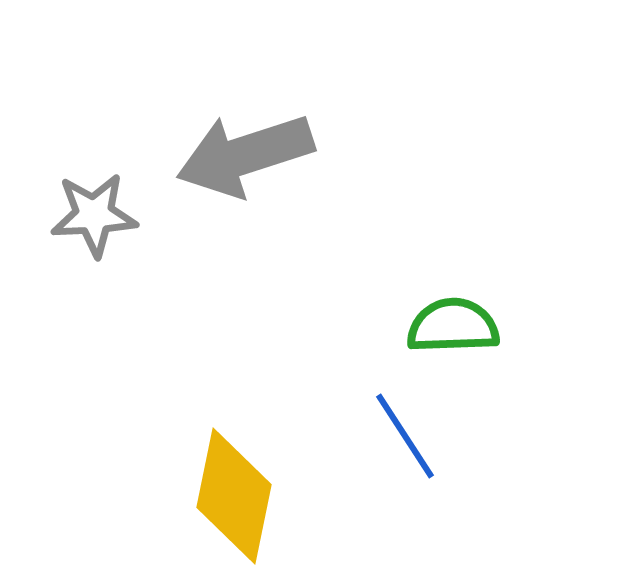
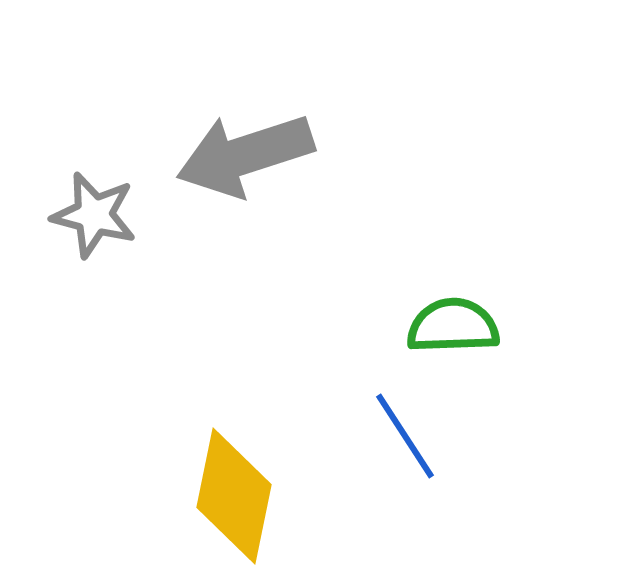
gray star: rotated 18 degrees clockwise
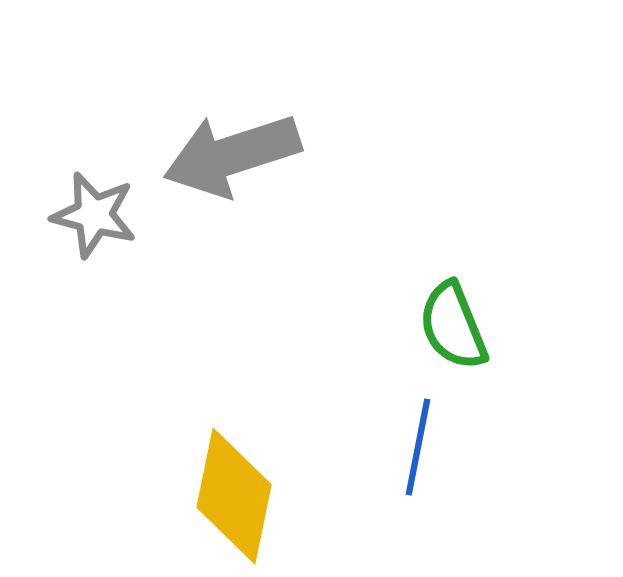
gray arrow: moved 13 px left
green semicircle: rotated 110 degrees counterclockwise
blue line: moved 13 px right, 11 px down; rotated 44 degrees clockwise
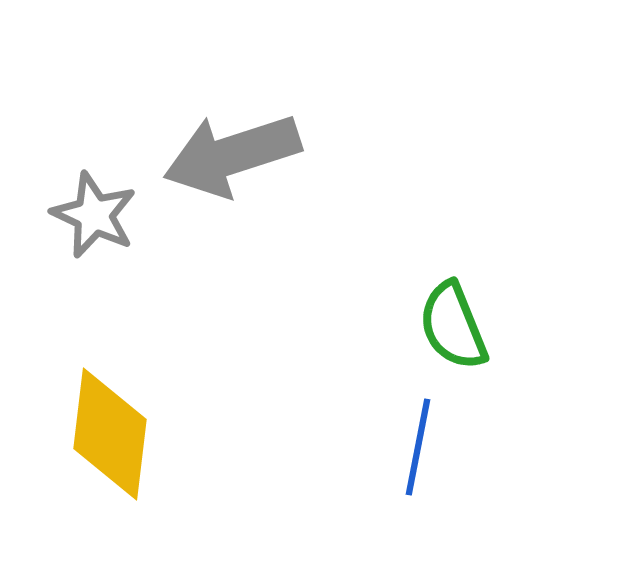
gray star: rotated 10 degrees clockwise
yellow diamond: moved 124 px left, 62 px up; rotated 5 degrees counterclockwise
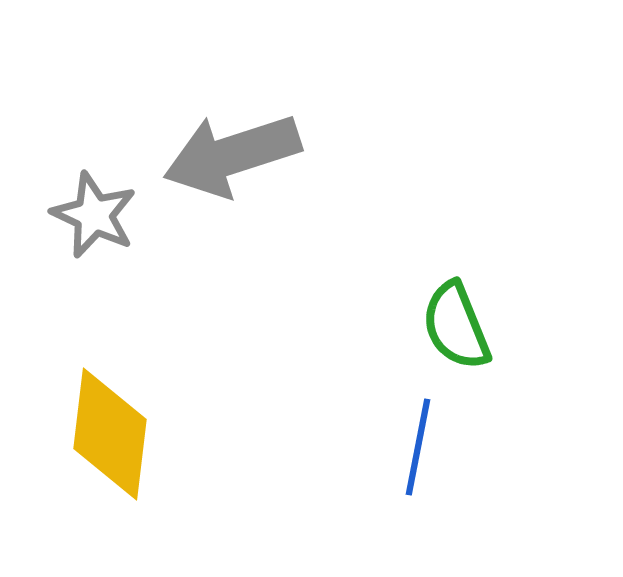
green semicircle: moved 3 px right
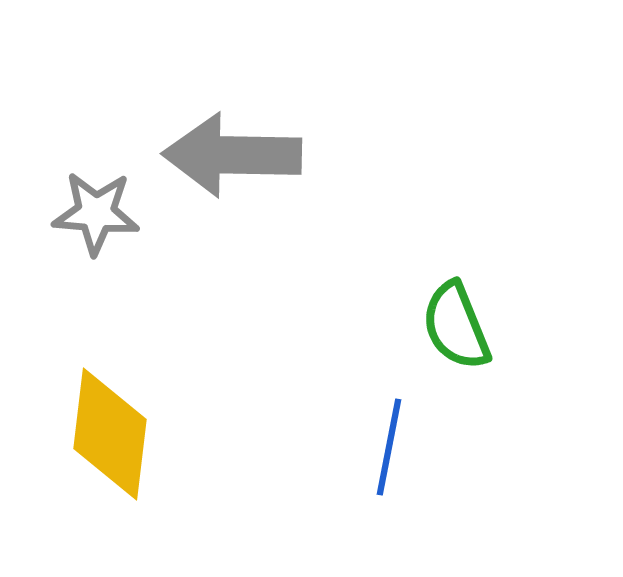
gray arrow: rotated 19 degrees clockwise
gray star: moved 2 px right, 2 px up; rotated 20 degrees counterclockwise
blue line: moved 29 px left
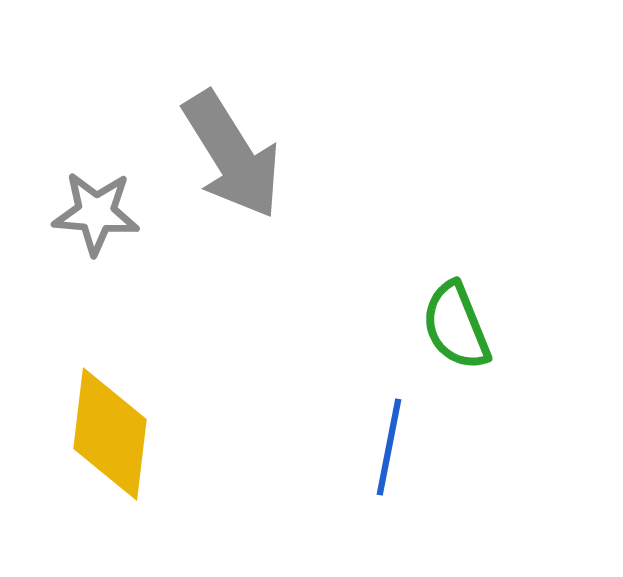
gray arrow: rotated 123 degrees counterclockwise
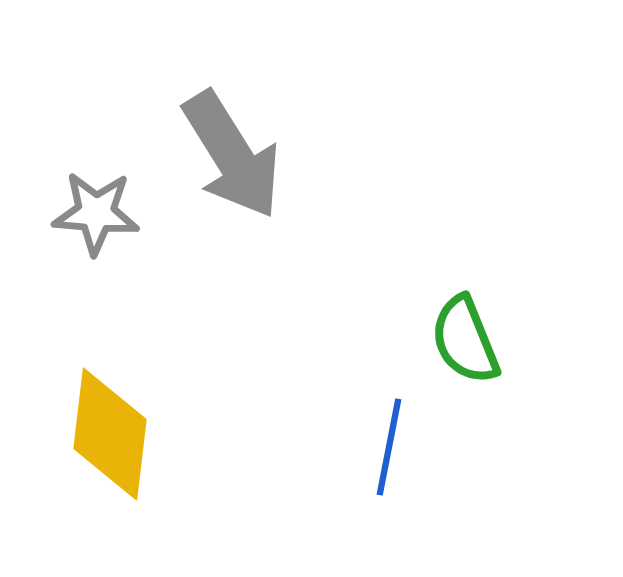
green semicircle: moved 9 px right, 14 px down
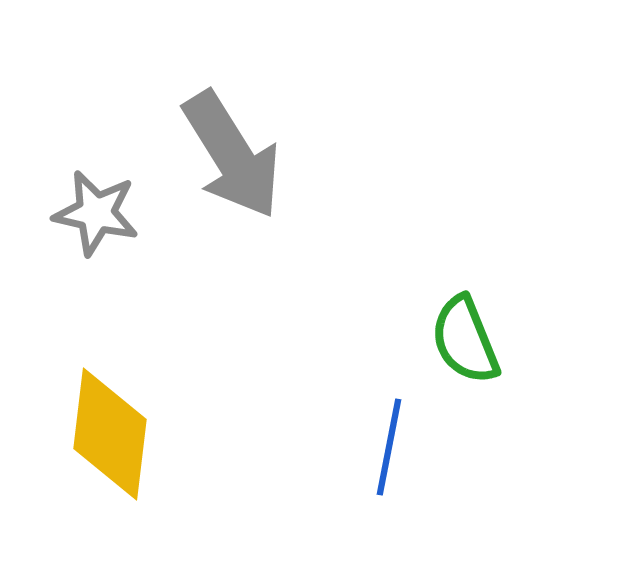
gray star: rotated 8 degrees clockwise
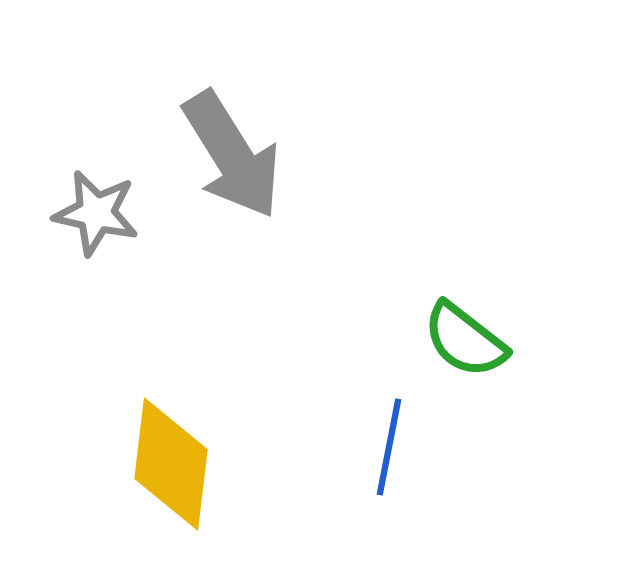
green semicircle: rotated 30 degrees counterclockwise
yellow diamond: moved 61 px right, 30 px down
